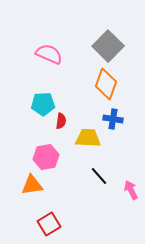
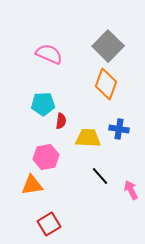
blue cross: moved 6 px right, 10 px down
black line: moved 1 px right
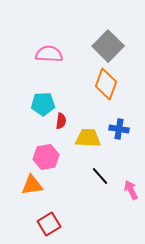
pink semicircle: rotated 20 degrees counterclockwise
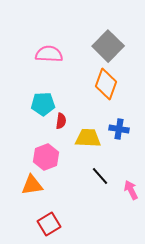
pink hexagon: rotated 10 degrees counterclockwise
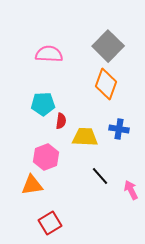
yellow trapezoid: moved 3 px left, 1 px up
red square: moved 1 px right, 1 px up
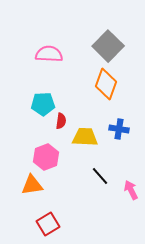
red square: moved 2 px left, 1 px down
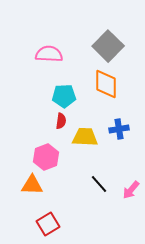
orange diamond: rotated 20 degrees counterclockwise
cyan pentagon: moved 21 px right, 8 px up
blue cross: rotated 18 degrees counterclockwise
black line: moved 1 px left, 8 px down
orange triangle: rotated 10 degrees clockwise
pink arrow: rotated 114 degrees counterclockwise
